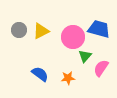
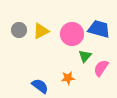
pink circle: moved 1 px left, 3 px up
blue semicircle: moved 12 px down
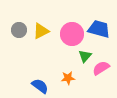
pink semicircle: rotated 24 degrees clockwise
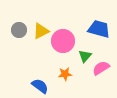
pink circle: moved 9 px left, 7 px down
orange star: moved 3 px left, 4 px up
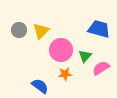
yellow triangle: rotated 18 degrees counterclockwise
pink circle: moved 2 px left, 9 px down
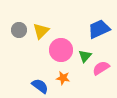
blue trapezoid: rotated 40 degrees counterclockwise
orange star: moved 2 px left, 4 px down; rotated 16 degrees clockwise
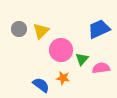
gray circle: moved 1 px up
green triangle: moved 3 px left, 3 px down
pink semicircle: rotated 24 degrees clockwise
blue semicircle: moved 1 px right, 1 px up
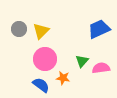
pink circle: moved 16 px left, 9 px down
green triangle: moved 2 px down
